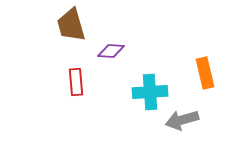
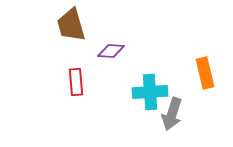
gray arrow: moved 10 px left, 6 px up; rotated 56 degrees counterclockwise
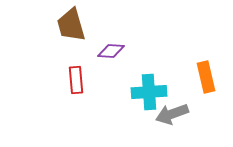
orange rectangle: moved 1 px right, 4 px down
red rectangle: moved 2 px up
cyan cross: moved 1 px left
gray arrow: rotated 52 degrees clockwise
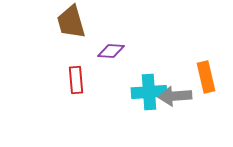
brown trapezoid: moved 3 px up
gray arrow: moved 3 px right, 18 px up; rotated 16 degrees clockwise
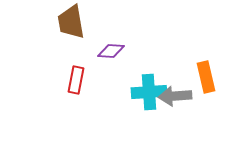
brown trapezoid: rotated 6 degrees clockwise
red rectangle: rotated 16 degrees clockwise
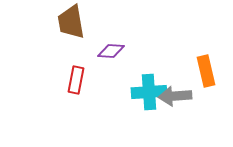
orange rectangle: moved 6 px up
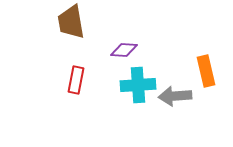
purple diamond: moved 13 px right, 1 px up
cyan cross: moved 11 px left, 7 px up
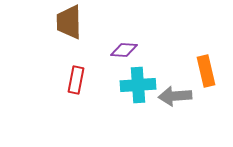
brown trapezoid: moved 2 px left; rotated 9 degrees clockwise
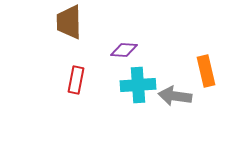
gray arrow: rotated 12 degrees clockwise
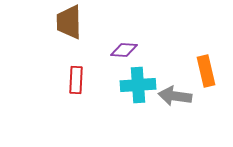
red rectangle: rotated 8 degrees counterclockwise
